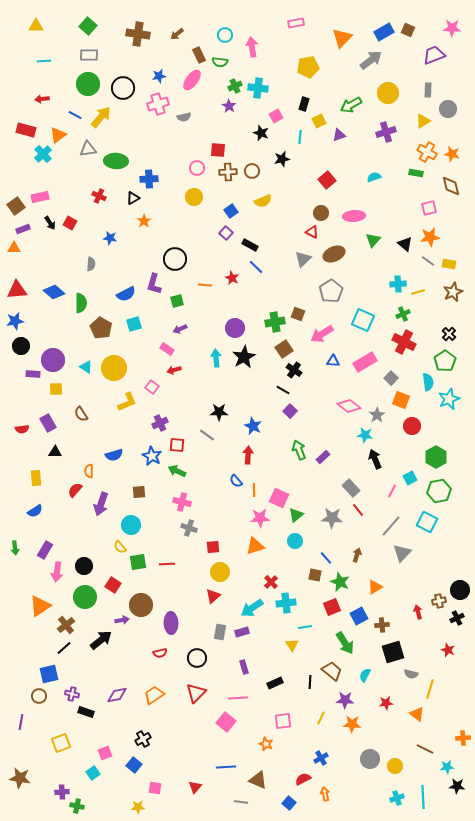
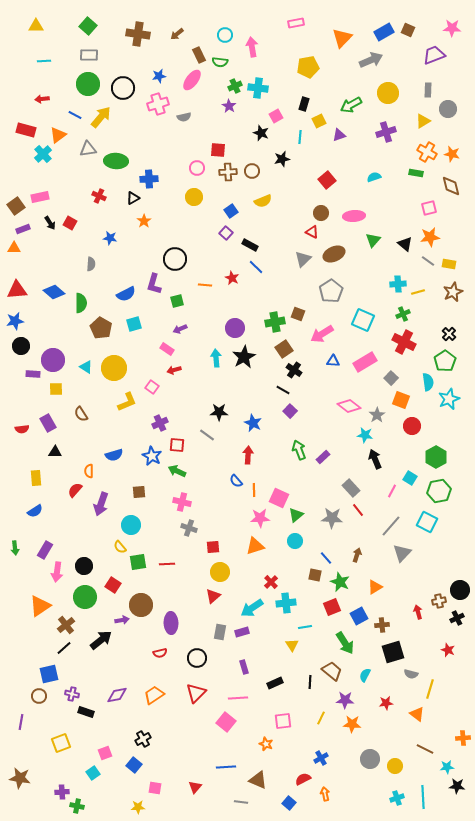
gray arrow at (371, 60): rotated 15 degrees clockwise
blue star at (253, 426): moved 3 px up
cyan square at (410, 478): rotated 32 degrees counterclockwise
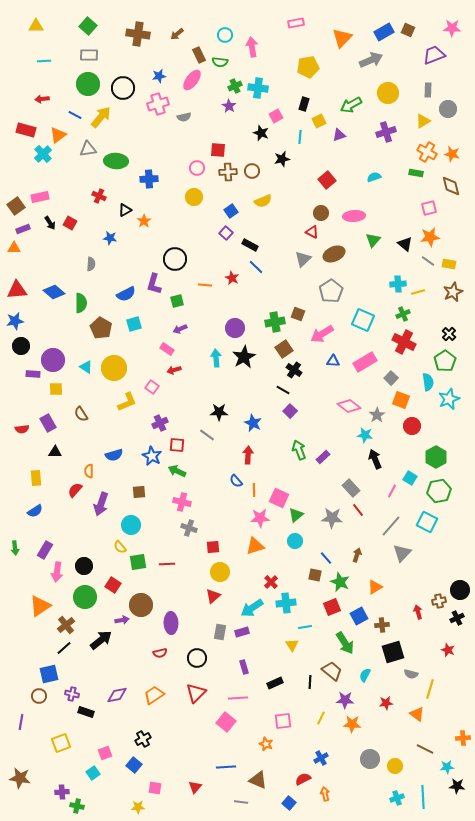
black triangle at (133, 198): moved 8 px left, 12 px down
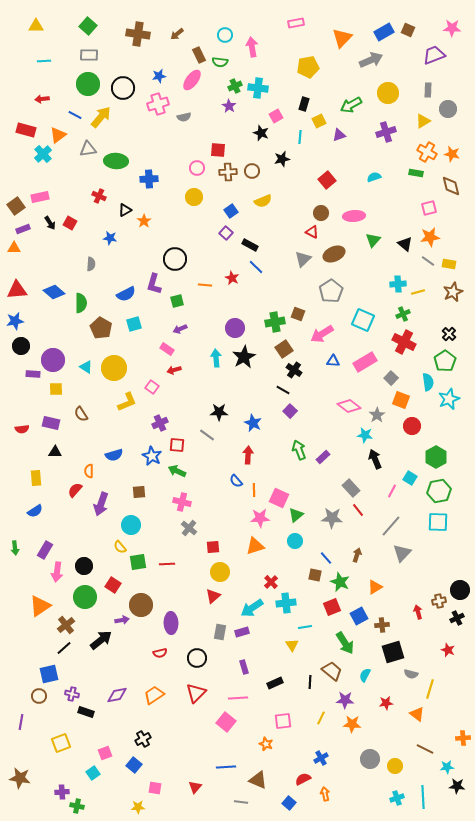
purple rectangle at (48, 423): moved 3 px right; rotated 48 degrees counterclockwise
cyan square at (427, 522): moved 11 px right; rotated 25 degrees counterclockwise
gray cross at (189, 528): rotated 21 degrees clockwise
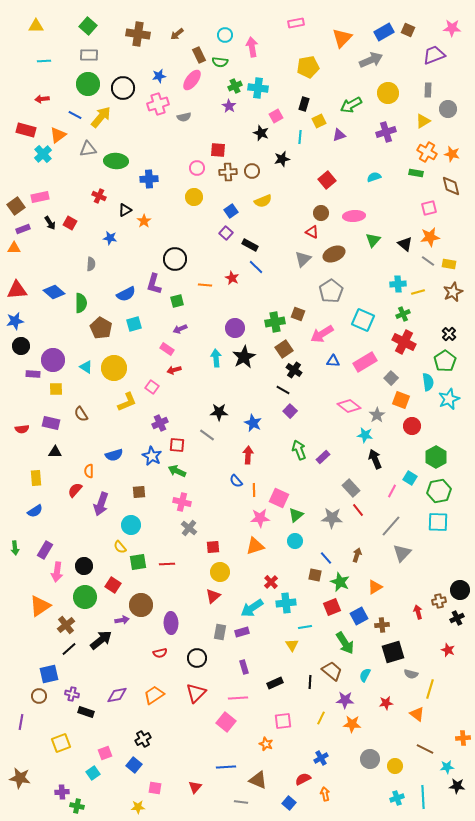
black line at (64, 648): moved 5 px right, 1 px down
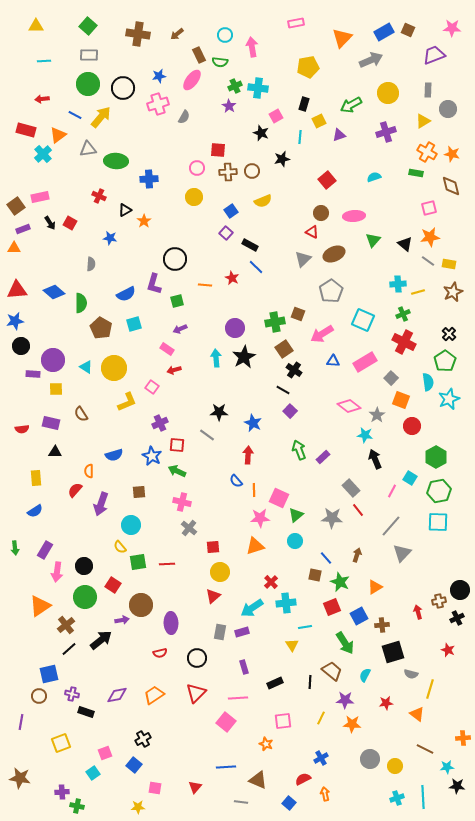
gray semicircle at (184, 117): rotated 48 degrees counterclockwise
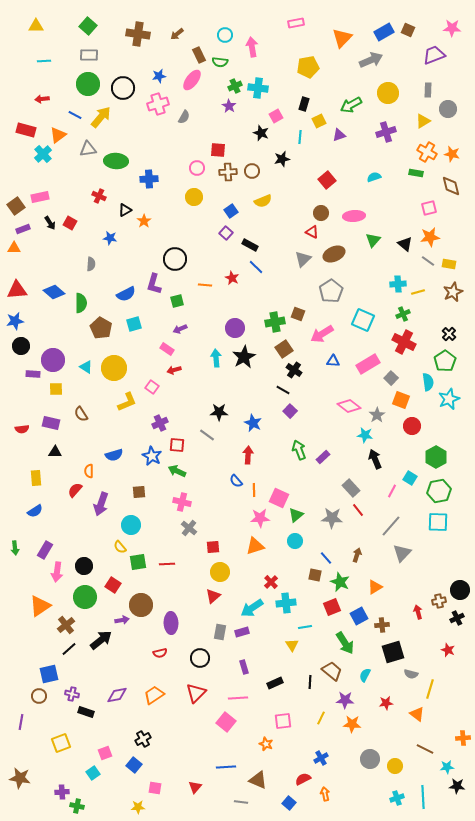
pink rectangle at (365, 362): moved 3 px right, 2 px down
black circle at (197, 658): moved 3 px right
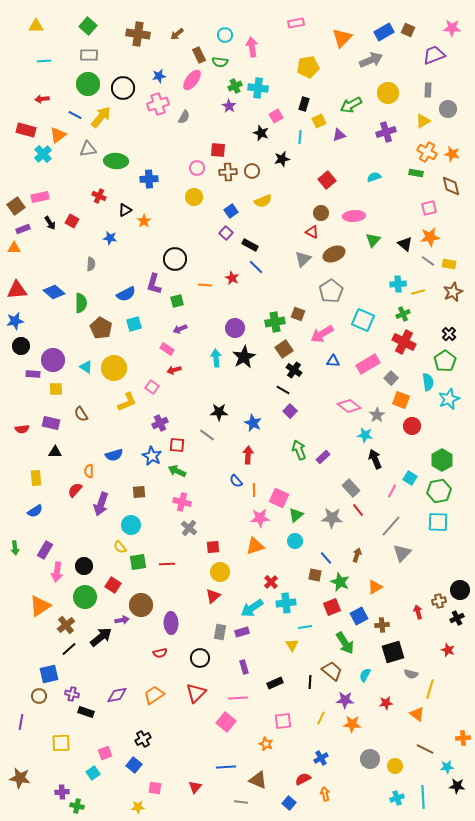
red square at (70, 223): moved 2 px right, 2 px up
green hexagon at (436, 457): moved 6 px right, 3 px down
black arrow at (101, 640): moved 3 px up
yellow square at (61, 743): rotated 18 degrees clockwise
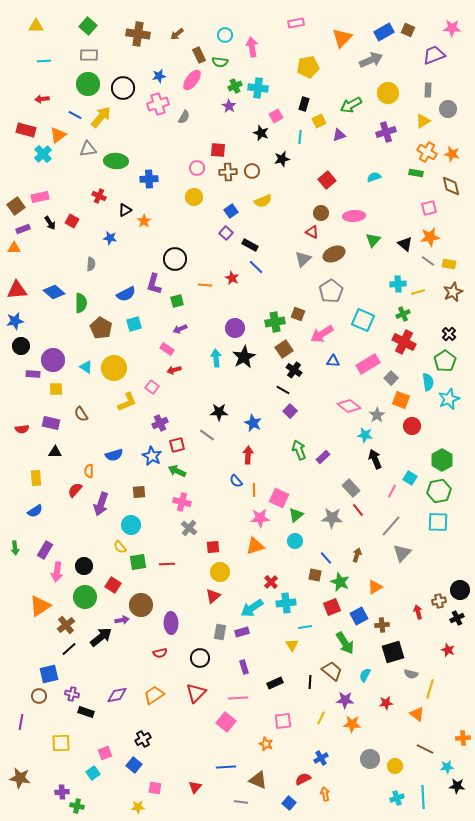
red square at (177, 445): rotated 21 degrees counterclockwise
